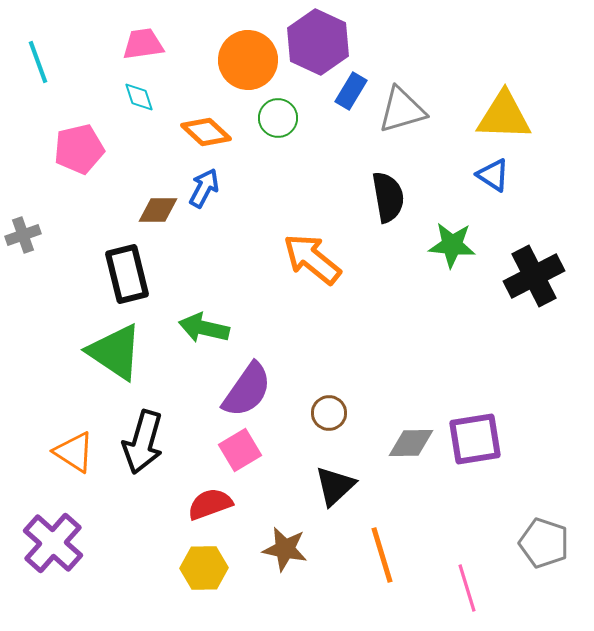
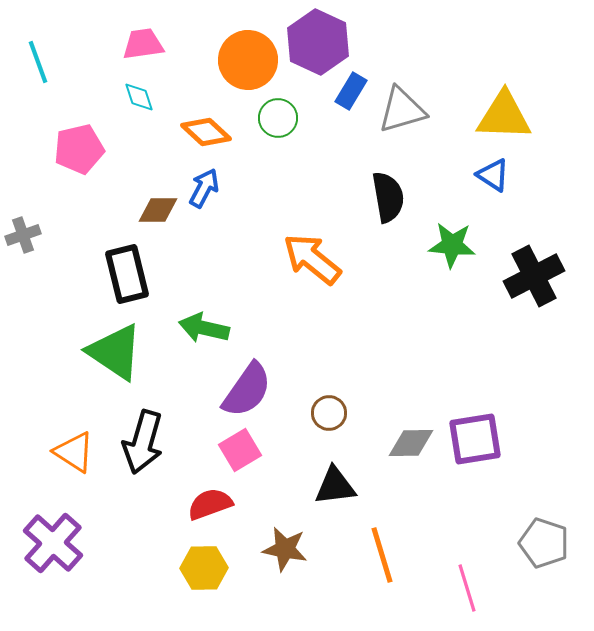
black triangle: rotated 36 degrees clockwise
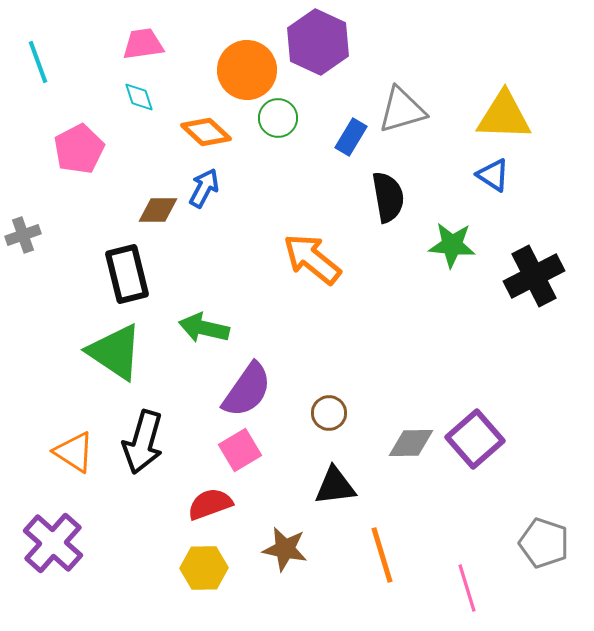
orange circle: moved 1 px left, 10 px down
blue rectangle: moved 46 px down
pink pentagon: rotated 15 degrees counterclockwise
purple square: rotated 32 degrees counterclockwise
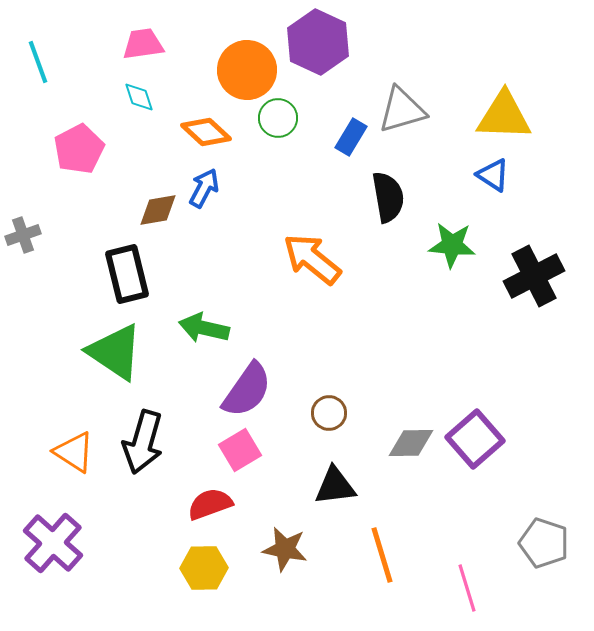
brown diamond: rotated 9 degrees counterclockwise
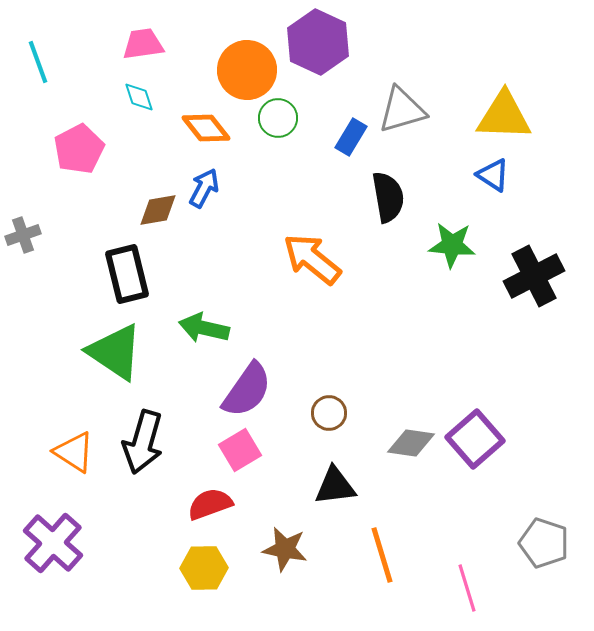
orange diamond: moved 4 px up; rotated 9 degrees clockwise
gray diamond: rotated 9 degrees clockwise
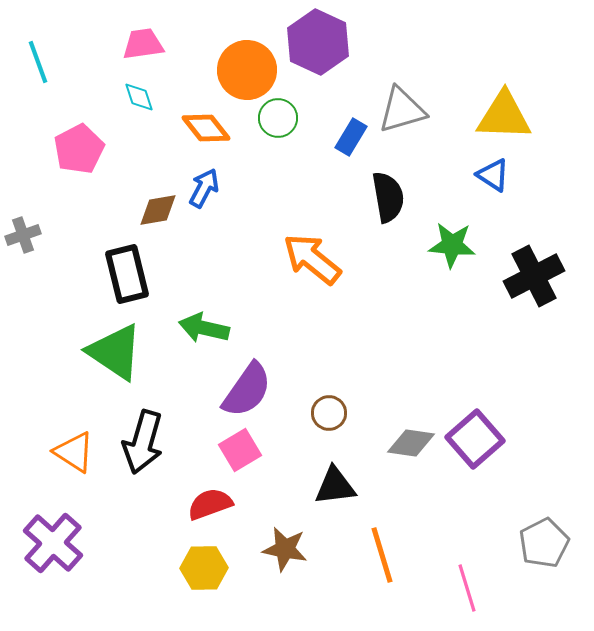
gray pentagon: rotated 27 degrees clockwise
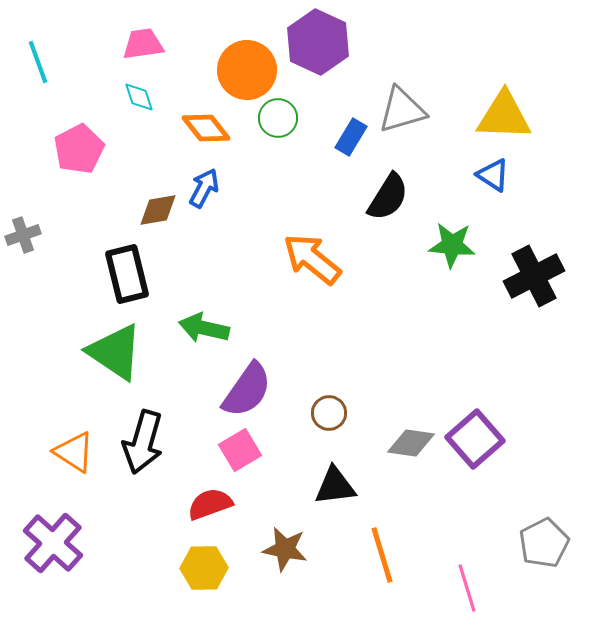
black semicircle: rotated 42 degrees clockwise
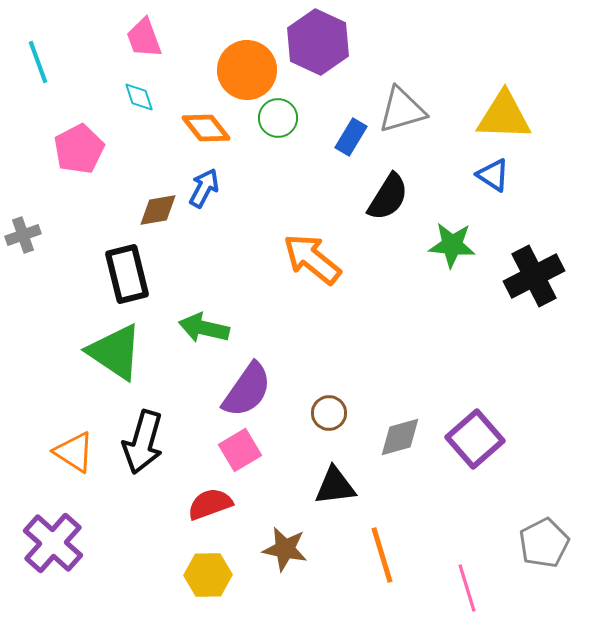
pink trapezoid: moved 1 px right, 6 px up; rotated 102 degrees counterclockwise
gray diamond: moved 11 px left, 6 px up; rotated 24 degrees counterclockwise
yellow hexagon: moved 4 px right, 7 px down
